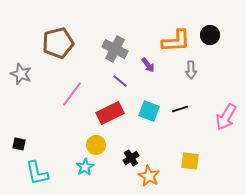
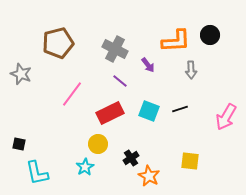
yellow circle: moved 2 px right, 1 px up
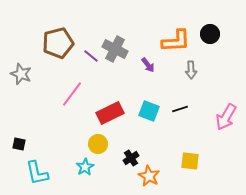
black circle: moved 1 px up
purple line: moved 29 px left, 25 px up
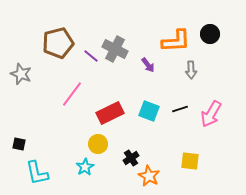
pink arrow: moved 15 px left, 3 px up
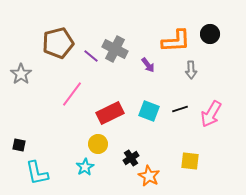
gray star: rotated 15 degrees clockwise
black square: moved 1 px down
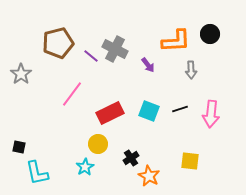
pink arrow: rotated 24 degrees counterclockwise
black square: moved 2 px down
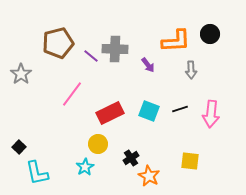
gray cross: rotated 25 degrees counterclockwise
black square: rotated 32 degrees clockwise
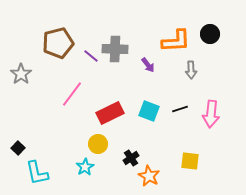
black square: moved 1 px left, 1 px down
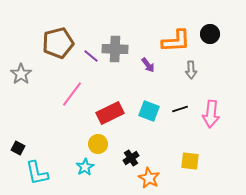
black square: rotated 16 degrees counterclockwise
orange star: moved 2 px down
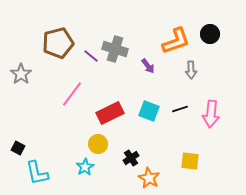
orange L-shape: rotated 16 degrees counterclockwise
gray cross: rotated 15 degrees clockwise
purple arrow: moved 1 px down
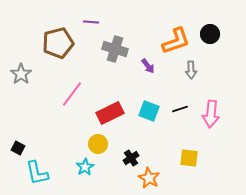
purple line: moved 34 px up; rotated 35 degrees counterclockwise
yellow square: moved 1 px left, 3 px up
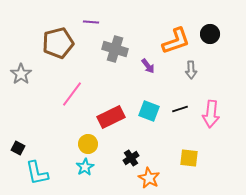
red rectangle: moved 1 px right, 4 px down
yellow circle: moved 10 px left
